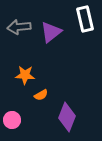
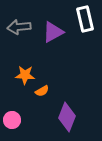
purple triangle: moved 2 px right; rotated 10 degrees clockwise
orange semicircle: moved 1 px right, 4 px up
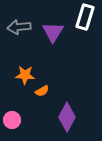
white rectangle: moved 2 px up; rotated 30 degrees clockwise
purple triangle: rotated 30 degrees counterclockwise
purple diamond: rotated 8 degrees clockwise
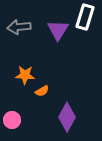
purple triangle: moved 5 px right, 2 px up
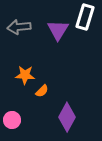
orange semicircle: rotated 16 degrees counterclockwise
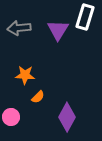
gray arrow: moved 1 px down
orange semicircle: moved 4 px left, 6 px down
pink circle: moved 1 px left, 3 px up
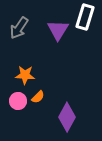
gray arrow: rotated 50 degrees counterclockwise
pink circle: moved 7 px right, 16 px up
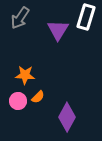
white rectangle: moved 1 px right
gray arrow: moved 1 px right, 10 px up
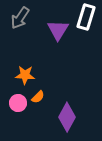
pink circle: moved 2 px down
